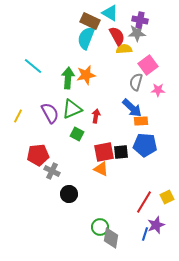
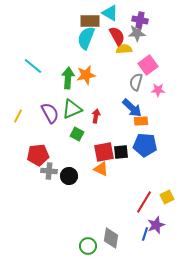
brown rectangle: rotated 24 degrees counterclockwise
gray cross: moved 3 px left; rotated 21 degrees counterclockwise
black circle: moved 18 px up
green circle: moved 12 px left, 19 px down
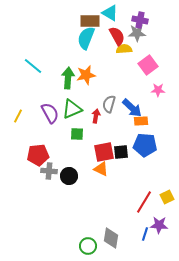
gray semicircle: moved 27 px left, 22 px down
green square: rotated 24 degrees counterclockwise
purple star: moved 3 px right; rotated 24 degrees clockwise
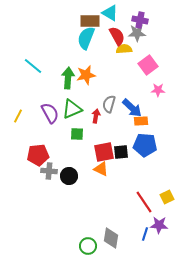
red line: rotated 65 degrees counterclockwise
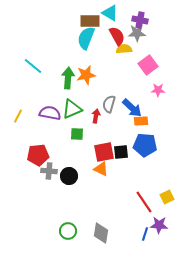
purple semicircle: rotated 50 degrees counterclockwise
gray diamond: moved 10 px left, 5 px up
green circle: moved 20 px left, 15 px up
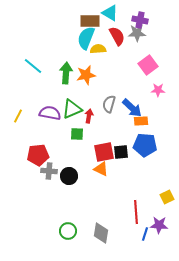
yellow semicircle: moved 26 px left
green arrow: moved 2 px left, 5 px up
red arrow: moved 7 px left
red line: moved 8 px left, 10 px down; rotated 30 degrees clockwise
